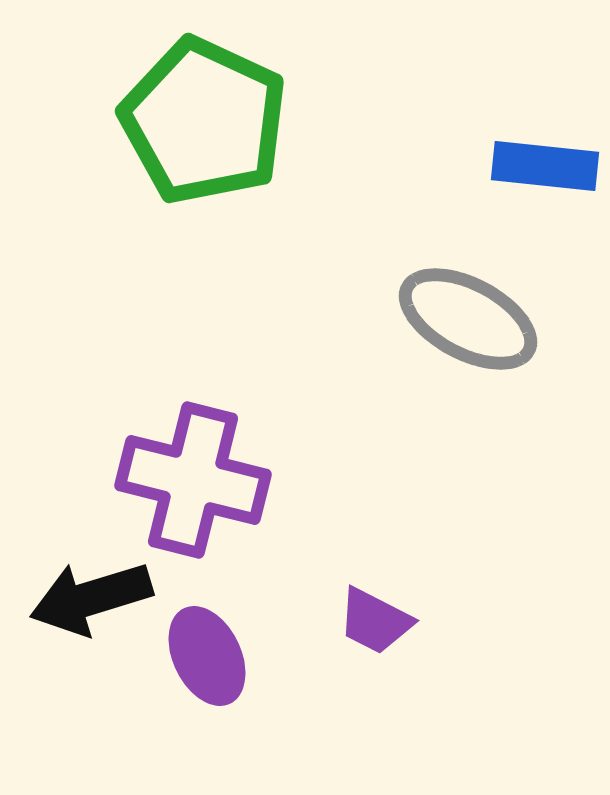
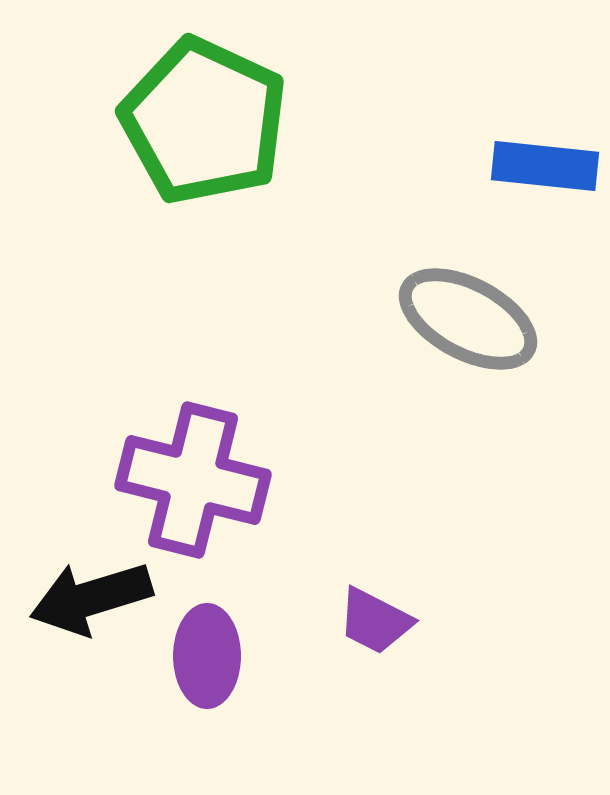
purple ellipse: rotated 26 degrees clockwise
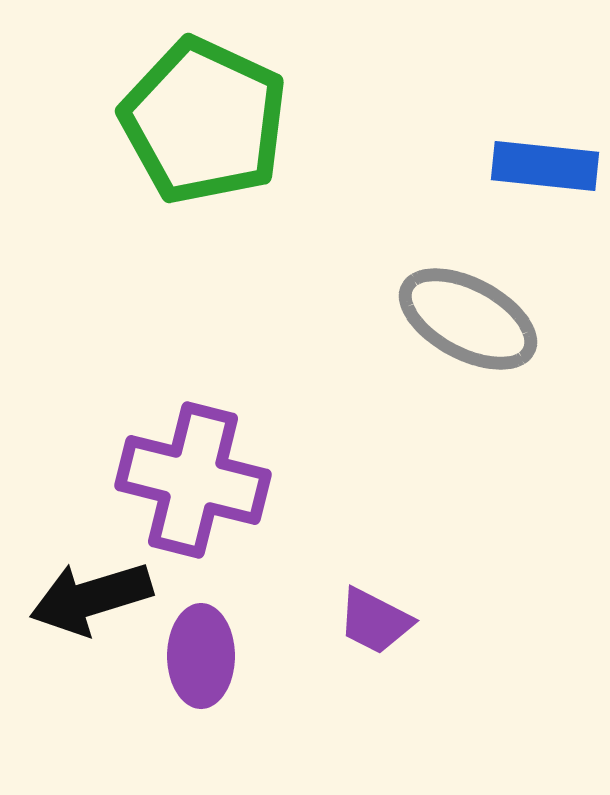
purple ellipse: moved 6 px left
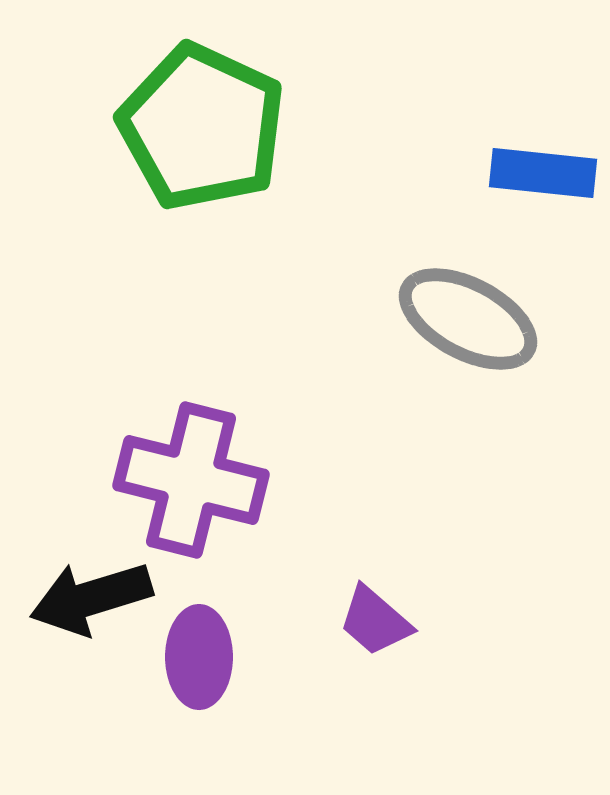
green pentagon: moved 2 px left, 6 px down
blue rectangle: moved 2 px left, 7 px down
purple cross: moved 2 px left
purple trapezoid: rotated 14 degrees clockwise
purple ellipse: moved 2 px left, 1 px down
